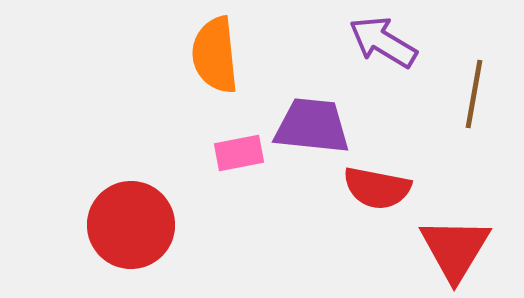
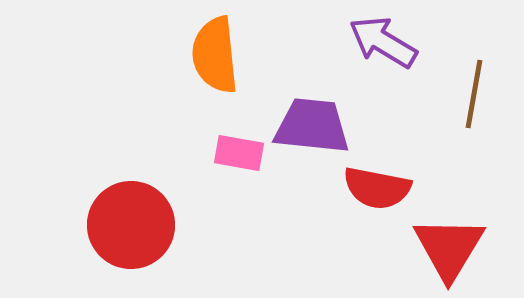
pink rectangle: rotated 21 degrees clockwise
red triangle: moved 6 px left, 1 px up
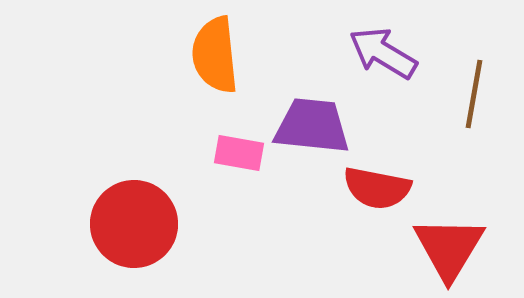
purple arrow: moved 11 px down
red circle: moved 3 px right, 1 px up
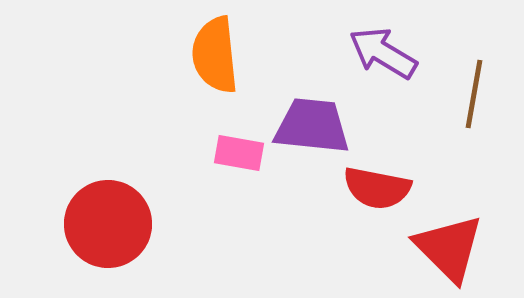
red circle: moved 26 px left
red triangle: rotated 16 degrees counterclockwise
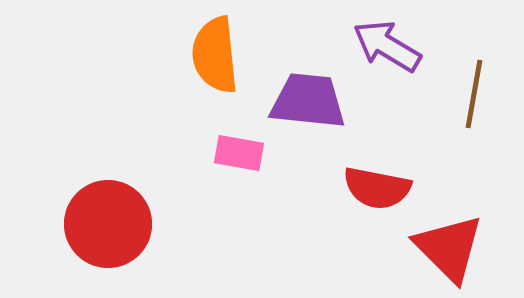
purple arrow: moved 4 px right, 7 px up
purple trapezoid: moved 4 px left, 25 px up
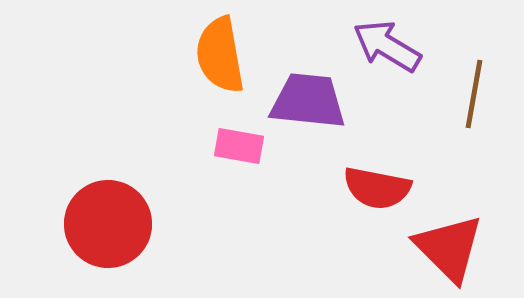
orange semicircle: moved 5 px right; rotated 4 degrees counterclockwise
pink rectangle: moved 7 px up
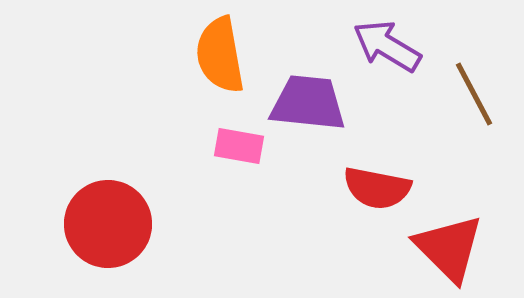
brown line: rotated 38 degrees counterclockwise
purple trapezoid: moved 2 px down
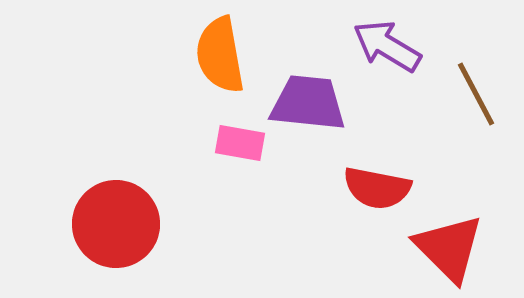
brown line: moved 2 px right
pink rectangle: moved 1 px right, 3 px up
red circle: moved 8 px right
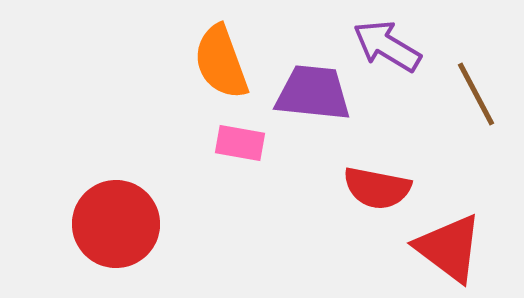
orange semicircle: moved 1 px right, 7 px down; rotated 10 degrees counterclockwise
purple trapezoid: moved 5 px right, 10 px up
red triangle: rotated 8 degrees counterclockwise
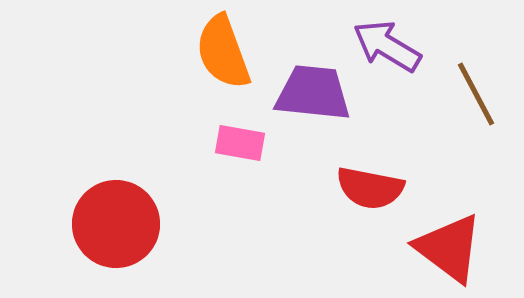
orange semicircle: moved 2 px right, 10 px up
red semicircle: moved 7 px left
